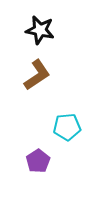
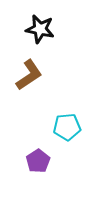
black star: moved 1 px up
brown L-shape: moved 8 px left
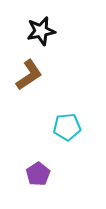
black star: moved 1 px right, 2 px down; rotated 24 degrees counterclockwise
purple pentagon: moved 13 px down
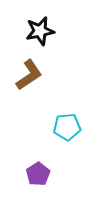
black star: moved 1 px left
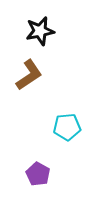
purple pentagon: rotated 10 degrees counterclockwise
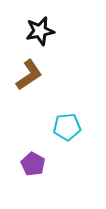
purple pentagon: moved 5 px left, 10 px up
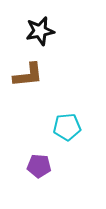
brown L-shape: moved 1 px left; rotated 28 degrees clockwise
purple pentagon: moved 6 px right, 2 px down; rotated 25 degrees counterclockwise
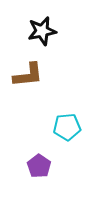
black star: moved 2 px right
purple pentagon: rotated 30 degrees clockwise
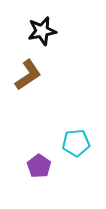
brown L-shape: rotated 28 degrees counterclockwise
cyan pentagon: moved 9 px right, 16 px down
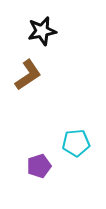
purple pentagon: rotated 20 degrees clockwise
